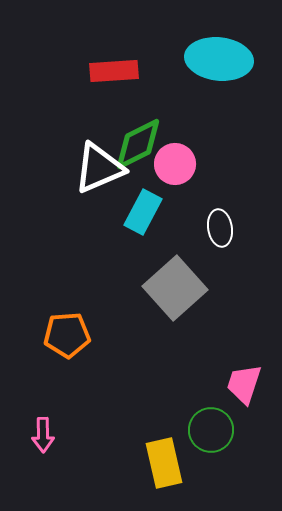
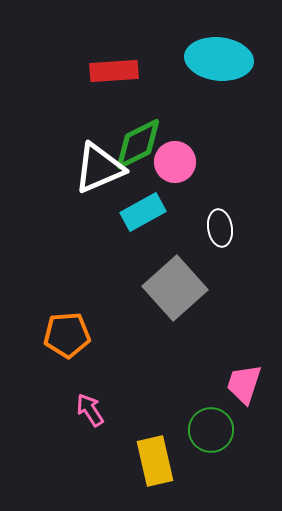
pink circle: moved 2 px up
cyan rectangle: rotated 33 degrees clockwise
pink arrow: moved 47 px right, 25 px up; rotated 148 degrees clockwise
yellow rectangle: moved 9 px left, 2 px up
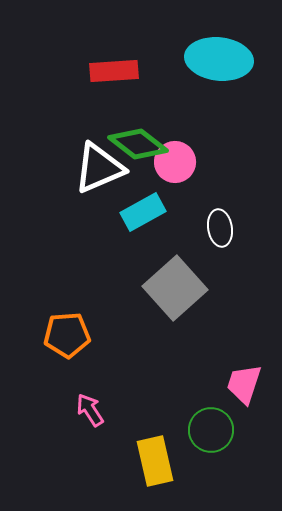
green diamond: rotated 64 degrees clockwise
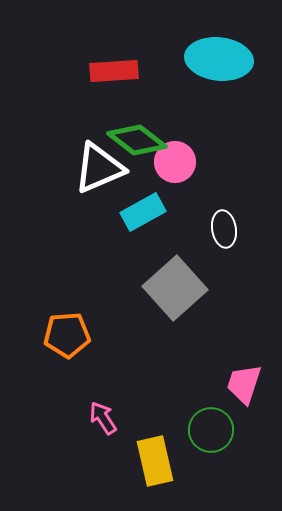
green diamond: moved 1 px left, 4 px up
white ellipse: moved 4 px right, 1 px down
pink arrow: moved 13 px right, 8 px down
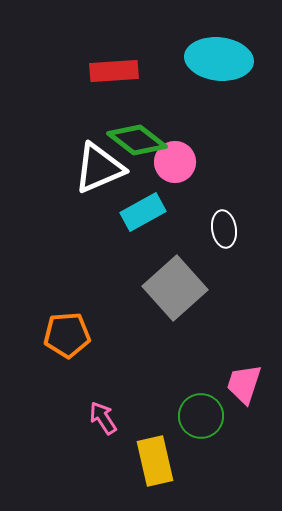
green circle: moved 10 px left, 14 px up
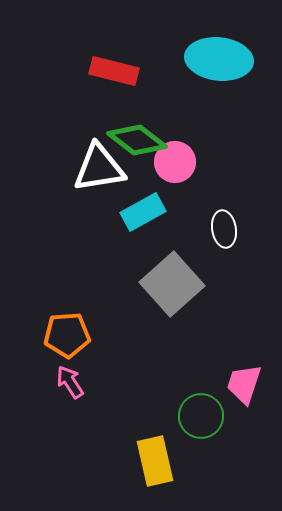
red rectangle: rotated 18 degrees clockwise
white triangle: rotated 14 degrees clockwise
gray square: moved 3 px left, 4 px up
pink arrow: moved 33 px left, 36 px up
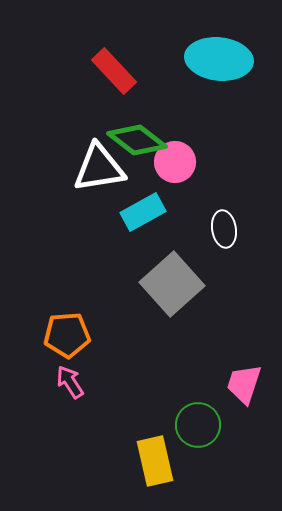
red rectangle: rotated 33 degrees clockwise
green circle: moved 3 px left, 9 px down
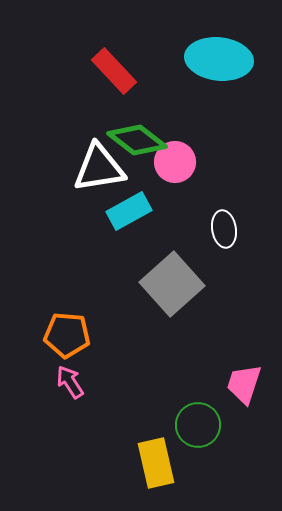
cyan rectangle: moved 14 px left, 1 px up
orange pentagon: rotated 9 degrees clockwise
yellow rectangle: moved 1 px right, 2 px down
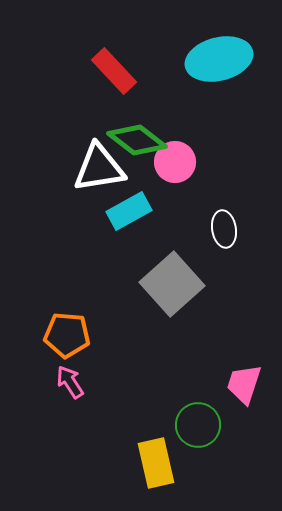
cyan ellipse: rotated 20 degrees counterclockwise
